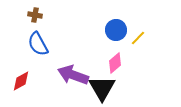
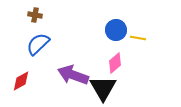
yellow line: rotated 56 degrees clockwise
blue semicircle: rotated 75 degrees clockwise
black triangle: moved 1 px right
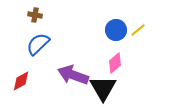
yellow line: moved 8 px up; rotated 49 degrees counterclockwise
